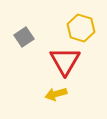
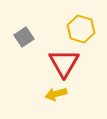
yellow hexagon: moved 1 px down
red triangle: moved 1 px left, 2 px down
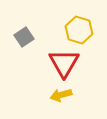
yellow hexagon: moved 2 px left, 1 px down
yellow arrow: moved 5 px right, 1 px down
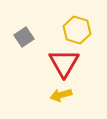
yellow hexagon: moved 2 px left
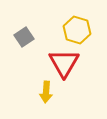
yellow arrow: moved 15 px left, 3 px up; rotated 70 degrees counterclockwise
